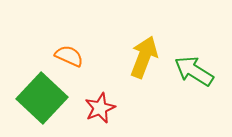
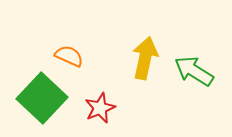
yellow arrow: moved 1 px right, 1 px down; rotated 9 degrees counterclockwise
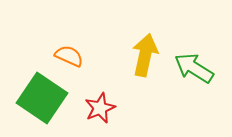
yellow arrow: moved 3 px up
green arrow: moved 3 px up
green square: rotated 9 degrees counterclockwise
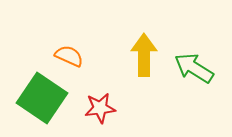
yellow arrow: moved 1 px left; rotated 12 degrees counterclockwise
red star: rotated 16 degrees clockwise
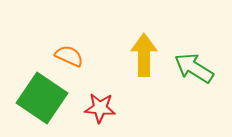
red star: rotated 12 degrees clockwise
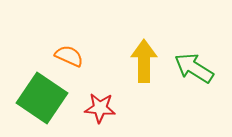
yellow arrow: moved 6 px down
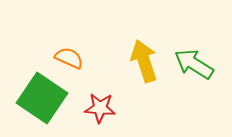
orange semicircle: moved 2 px down
yellow arrow: rotated 18 degrees counterclockwise
green arrow: moved 4 px up
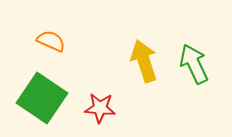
orange semicircle: moved 18 px left, 17 px up
green arrow: rotated 33 degrees clockwise
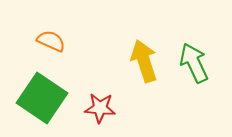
green arrow: moved 1 px up
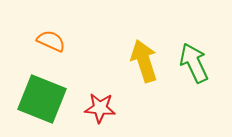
green square: moved 1 px down; rotated 12 degrees counterclockwise
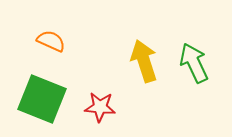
red star: moved 1 px up
